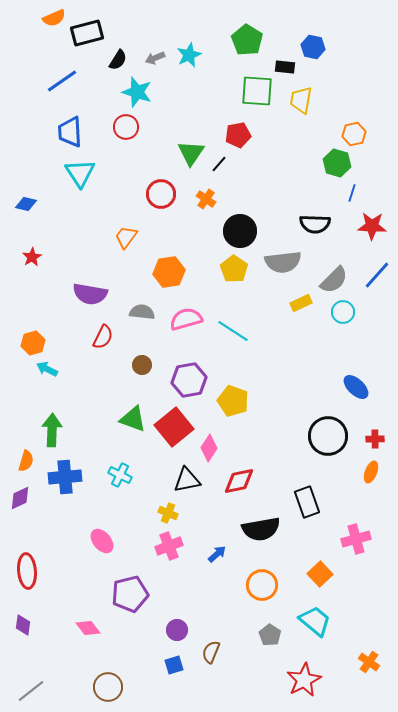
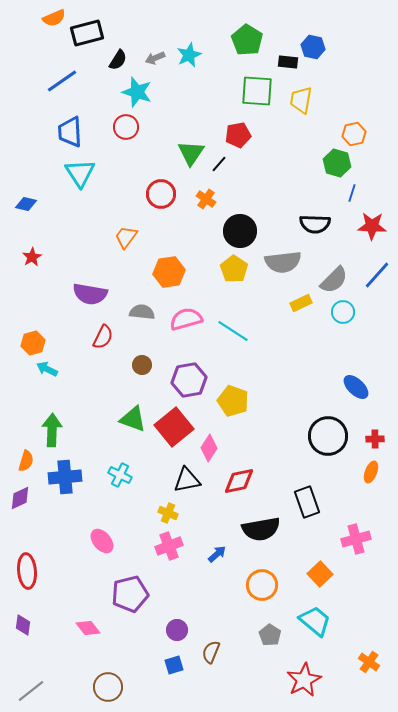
black rectangle at (285, 67): moved 3 px right, 5 px up
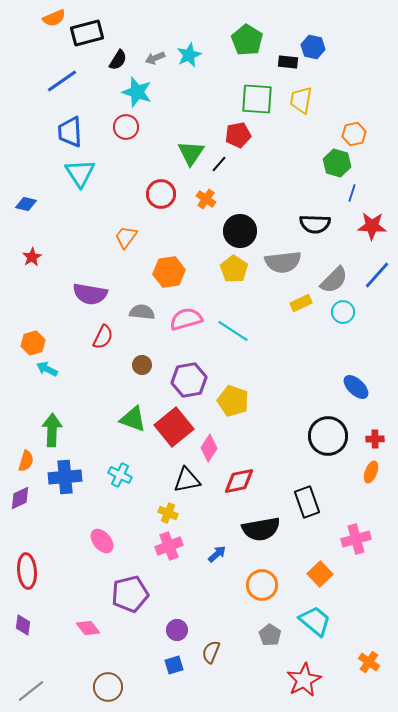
green square at (257, 91): moved 8 px down
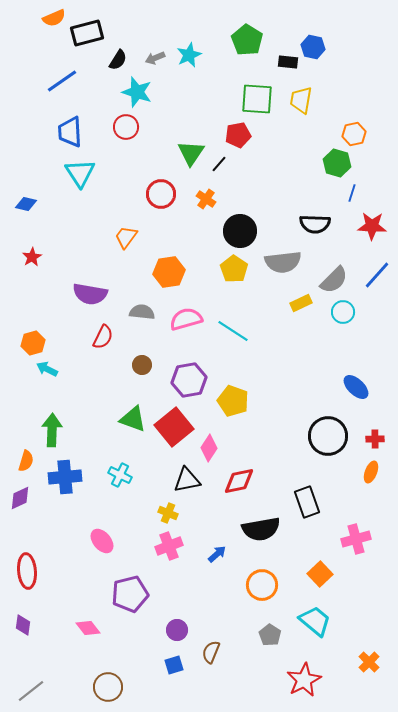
orange cross at (369, 662): rotated 10 degrees clockwise
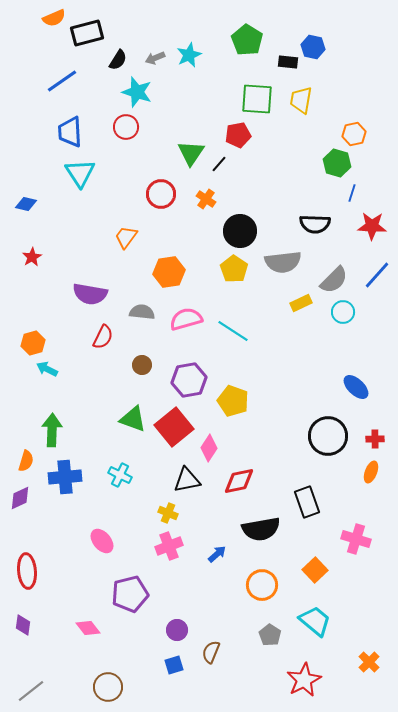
pink cross at (356, 539): rotated 32 degrees clockwise
orange square at (320, 574): moved 5 px left, 4 px up
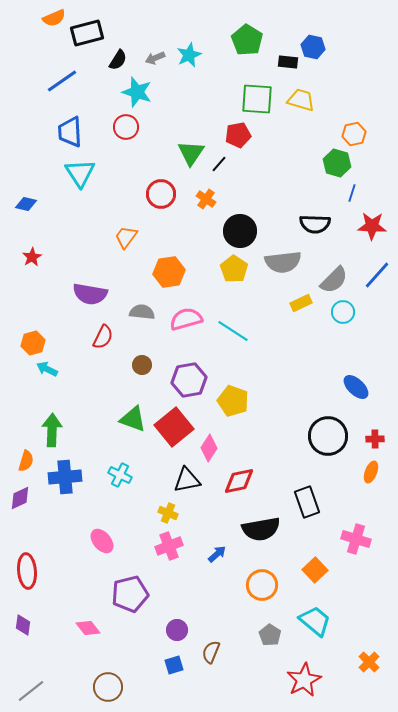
yellow trapezoid at (301, 100): rotated 96 degrees clockwise
